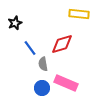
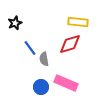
yellow rectangle: moved 1 px left, 8 px down
red diamond: moved 8 px right
gray semicircle: moved 1 px right, 5 px up
blue circle: moved 1 px left, 1 px up
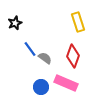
yellow rectangle: rotated 66 degrees clockwise
red diamond: moved 3 px right, 12 px down; rotated 55 degrees counterclockwise
blue line: moved 1 px down
gray semicircle: moved 1 px right, 1 px up; rotated 136 degrees clockwise
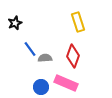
gray semicircle: rotated 40 degrees counterclockwise
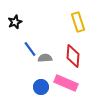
black star: moved 1 px up
red diamond: rotated 15 degrees counterclockwise
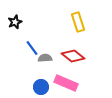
blue line: moved 2 px right, 1 px up
red diamond: rotated 55 degrees counterclockwise
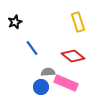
gray semicircle: moved 3 px right, 14 px down
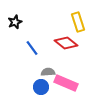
red diamond: moved 7 px left, 13 px up
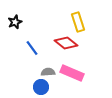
pink rectangle: moved 6 px right, 10 px up
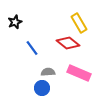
yellow rectangle: moved 1 px right, 1 px down; rotated 12 degrees counterclockwise
red diamond: moved 2 px right
pink rectangle: moved 7 px right
blue circle: moved 1 px right, 1 px down
